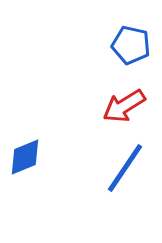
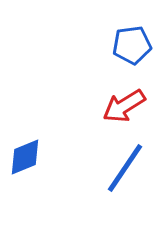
blue pentagon: moved 1 px right; rotated 21 degrees counterclockwise
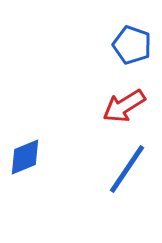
blue pentagon: rotated 27 degrees clockwise
blue line: moved 2 px right, 1 px down
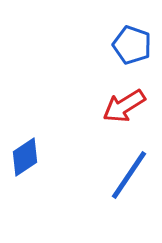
blue diamond: rotated 12 degrees counterclockwise
blue line: moved 2 px right, 6 px down
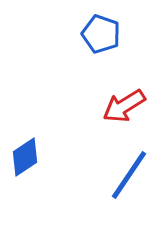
blue pentagon: moved 31 px left, 11 px up
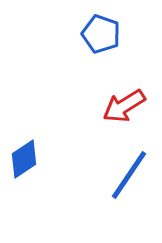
blue diamond: moved 1 px left, 2 px down
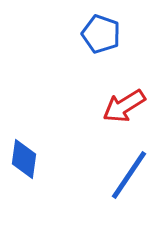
blue diamond: rotated 48 degrees counterclockwise
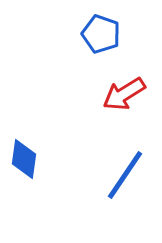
red arrow: moved 12 px up
blue line: moved 4 px left
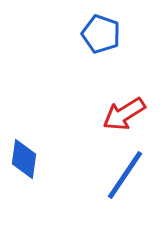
red arrow: moved 20 px down
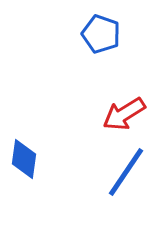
blue line: moved 1 px right, 3 px up
